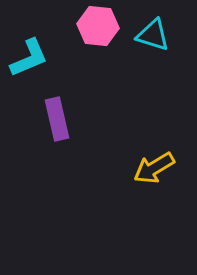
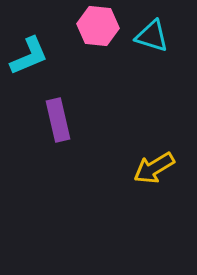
cyan triangle: moved 1 px left, 1 px down
cyan L-shape: moved 2 px up
purple rectangle: moved 1 px right, 1 px down
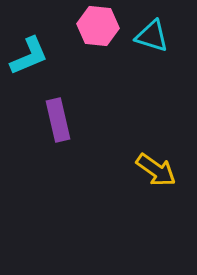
yellow arrow: moved 2 px right, 2 px down; rotated 114 degrees counterclockwise
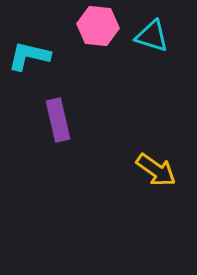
cyan L-shape: rotated 144 degrees counterclockwise
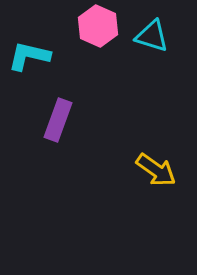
pink hexagon: rotated 18 degrees clockwise
purple rectangle: rotated 33 degrees clockwise
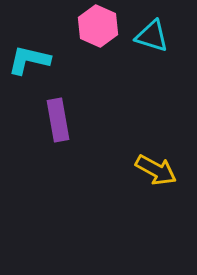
cyan L-shape: moved 4 px down
purple rectangle: rotated 30 degrees counterclockwise
yellow arrow: rotated 6 degrees counterclockwise
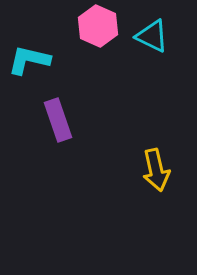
cyan triangle: rotated 9 degrees clockwise
purple rectangle: rotated 9 degrees counterclockwise
yellow arrow: rotated 48 degrees clockwise
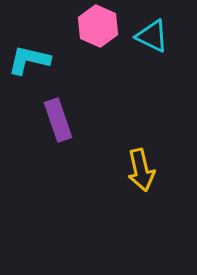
yellow arrow: moved 15 px left
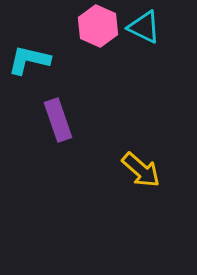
cyan triangle: moved 8 px left, 9 px up
yellow arrow: rotated 36 degrees counterclockwise
